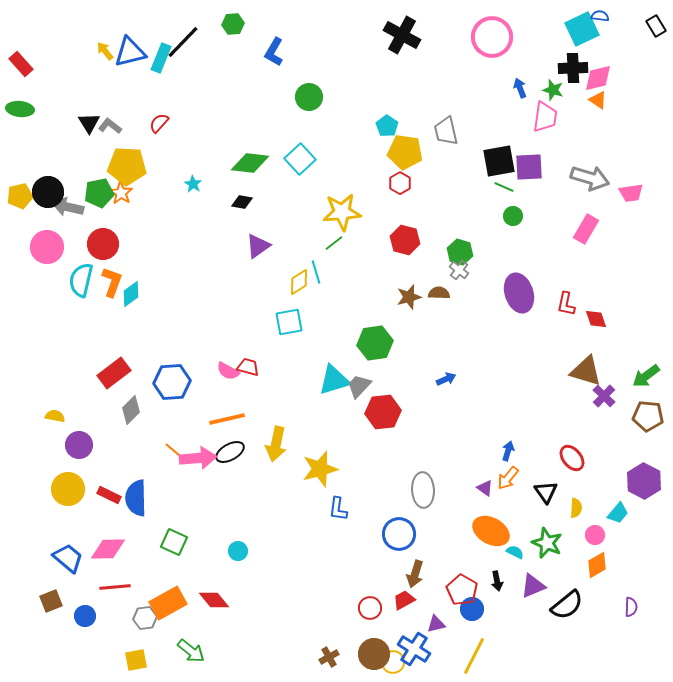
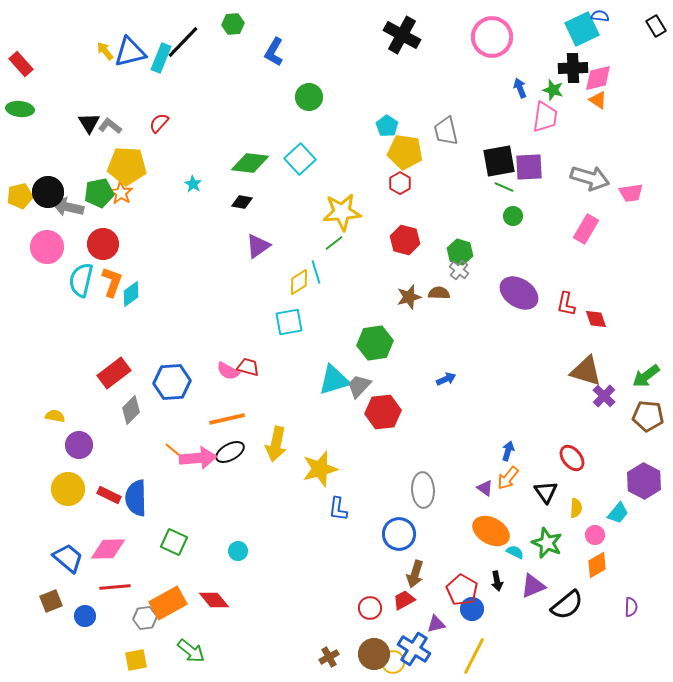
purple ellipse at (519, 293): rotated 39 degrees counterclockwise
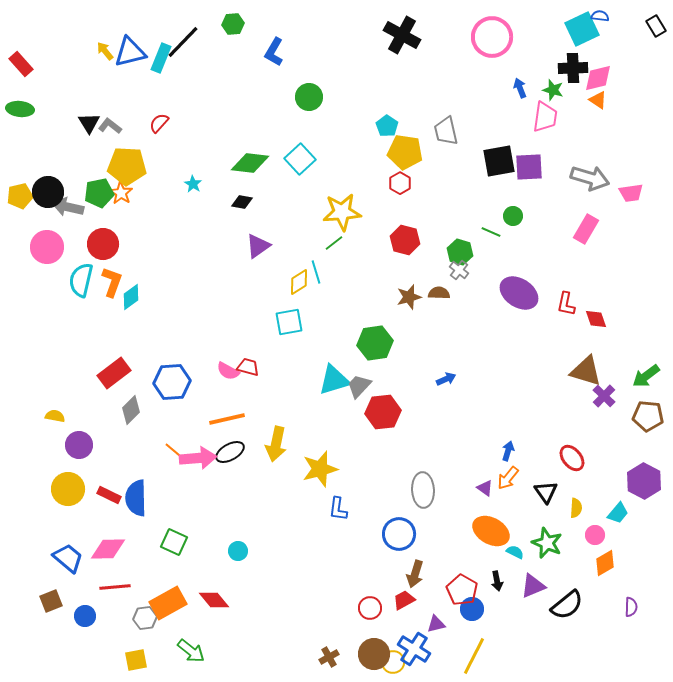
green line at (504, 187): moved 13 px left, 45 px down
cyan diamond at (131, 294): moved 3 px down
orange diamond at (597, 565): moved 8 px right, 2 px up
